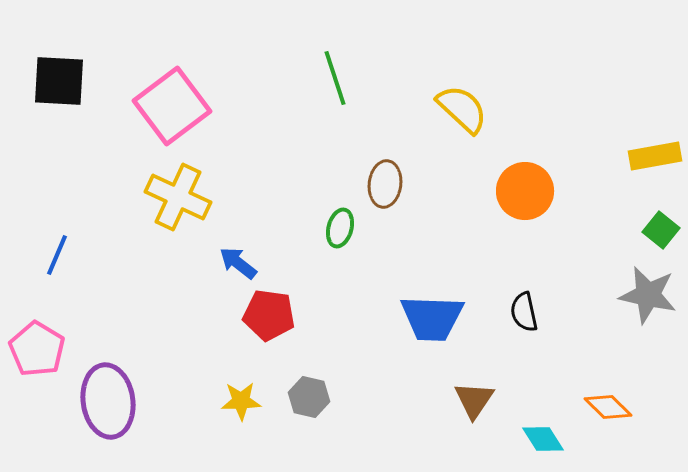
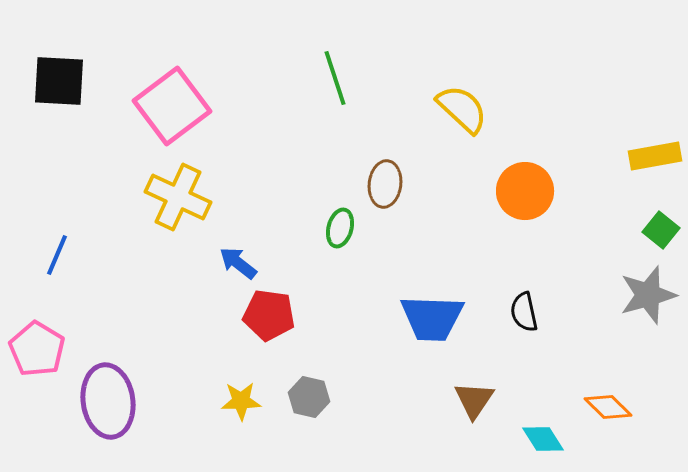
gray star: rotated 28 degrees counterclockwise
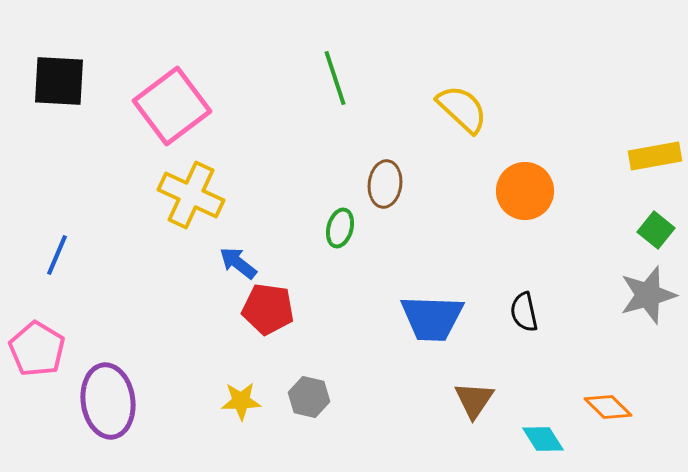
yellow cross: moved 13 px right, 2 px up
green square: moved 5 px left
red pentagon: moved 1 px left, 6 px up
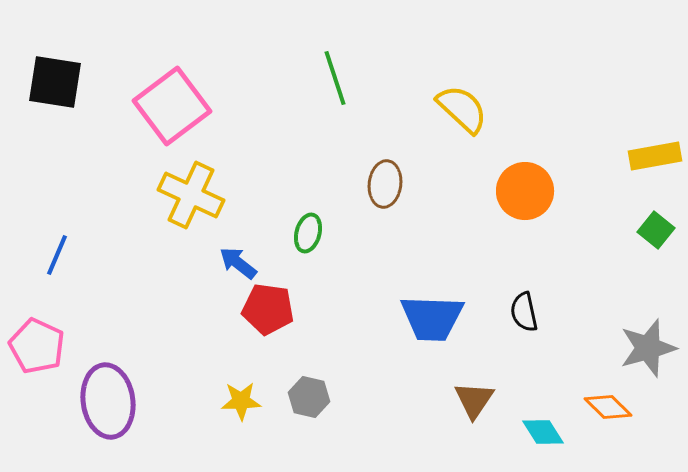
black square: moved 4 px left, 1 px down; rotated 6 degrees clockwise
green ellipse: moved 32 px left, 5 px down
gray star: moved 53 px down
pink pentagon: moved 3 px up; rotated 6 degrees counterclockwise
cyan diamond: moved 7 px up
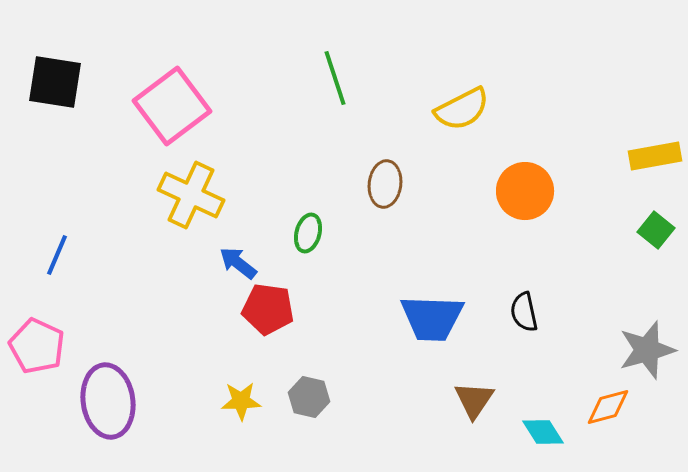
yellow semicircle: rotated 110 degrees clockwise
gray star: moved 1 px left, 2 px down
orange diamond: rotated 60 degrees counterclockwise
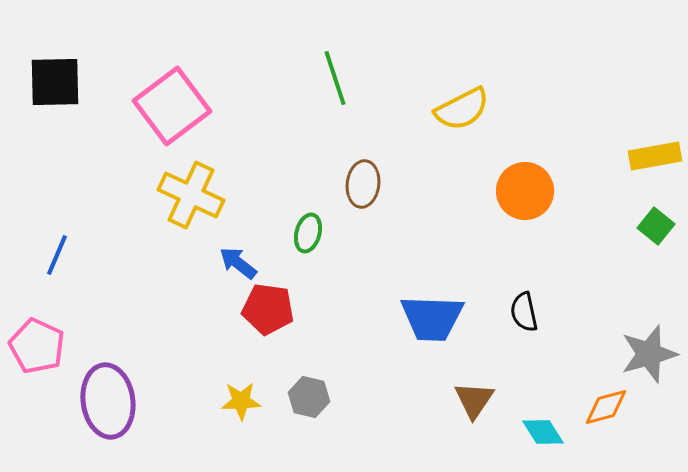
black square: rotated 10 degrees counterclockwise
brown ellipse: moved 22 px left
green square: moved 4 px up
gray star: moved 2 px right, 4 px down
orange diamond: moved 2 px left
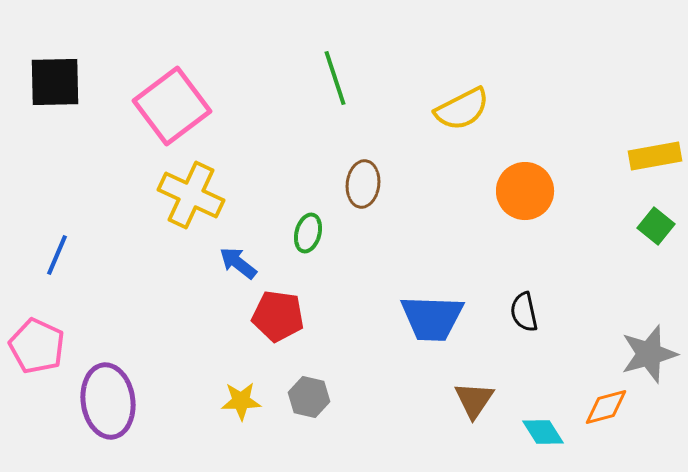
red pentagon: moved 10 px right, 7 px down
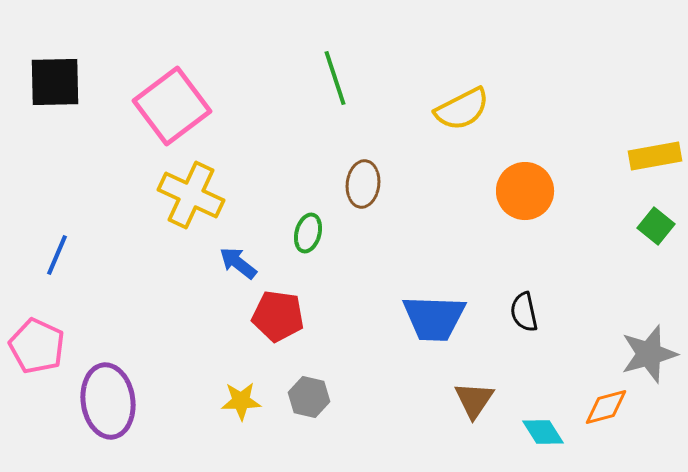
blue trapezoid: moved 2 px right
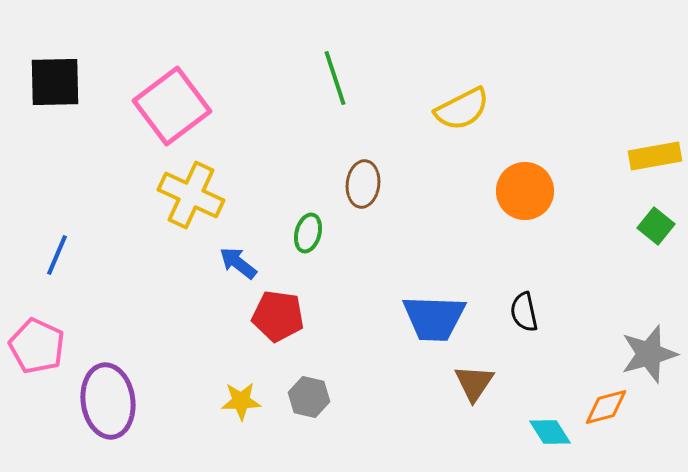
brown triangle: moved 17 px up
cyan diamond: moved 7 px right
